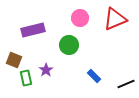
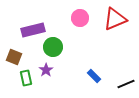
green circle: moved 16 px left, 2 px down
brown square: moved 3 px up
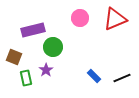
black line: moved 4 px left, 6 px up
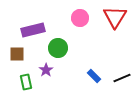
red triangle: moved 2 px up; rotated 35 degrees counterclockwise
green circle: moved 5 px right, 1 px down
brown square: moved 3 px right, 3 px up; rotated 21 degrees counterclockwise
green rectangle: moved 4 px down
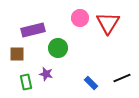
red triangle: moved 7 px left, 6 px down
purple star: moved 4 px down; rotated 24 degrees counterclockwise
blue rectangle: moved 3 px left, 7 px down
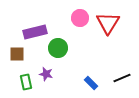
purple rectangle: moved 2 px right, 2 px down
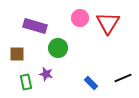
purple rectangle: moved 6 px up; rotated 30 degrees clockwise
black line: moved 1 px right
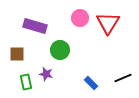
green circle: moved 2 px right, 2 px down
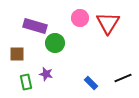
green circle: moved 5 px left, 7 px up
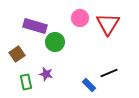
red triangle: moved 1 px down
green circle: moved 1 px up
brown square: rotated 35 degrees counterclockwise
black line: moved 14 px left, 5 px up
blue rectangle: moved 2 px left, 2 px down
